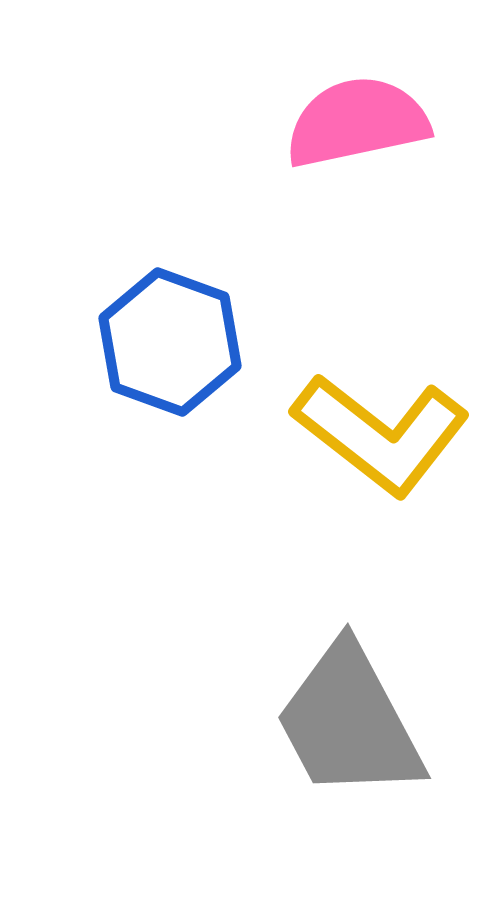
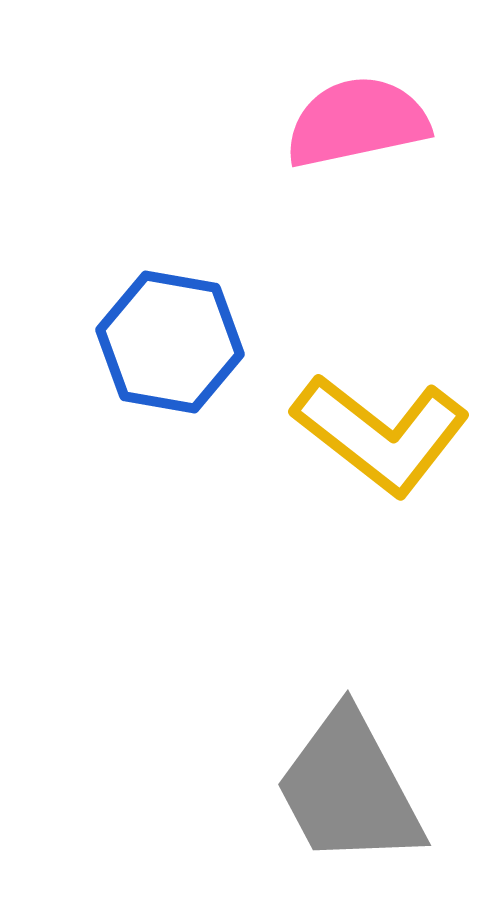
blue hexagon: rotated 10 degrees counterclockwise
gray trapezoid: moved 67 px down
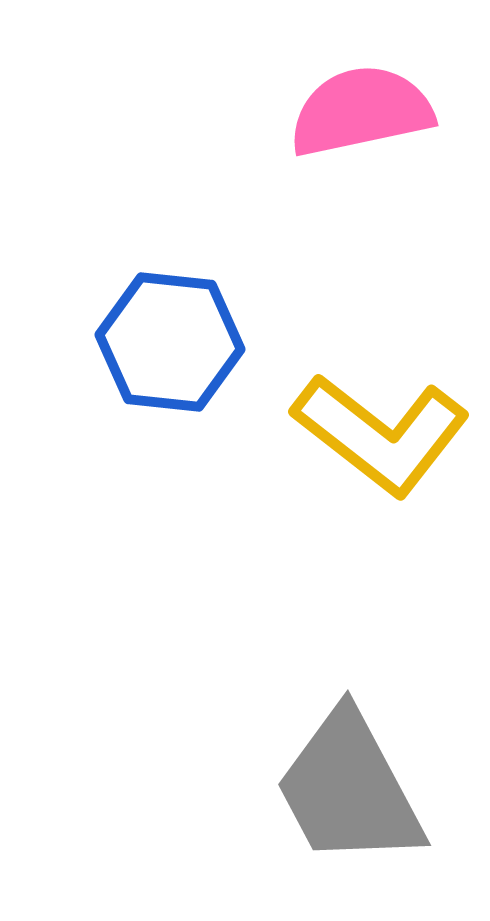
pink semicircle: moved 4 px right, 11 px up
blue hexagon: rotated 4 degrees counterclockwise
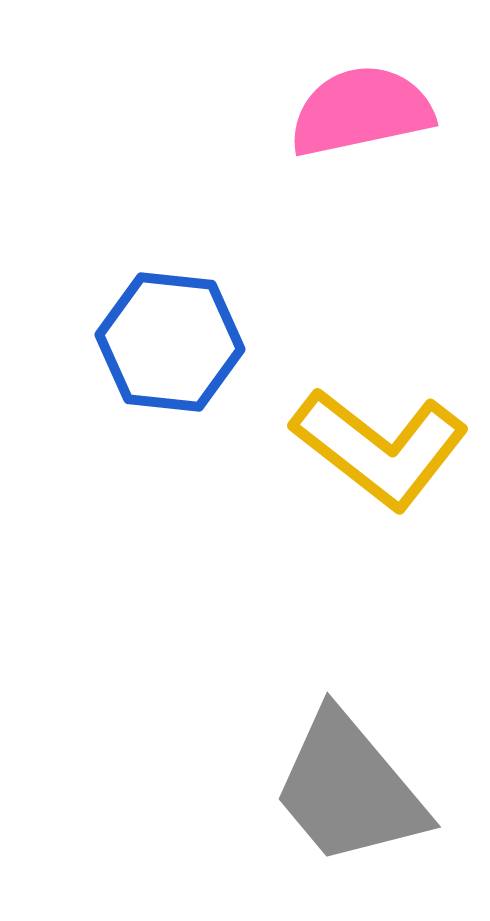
yellow L-shape: moved 1 px left, 14 px down
gray trapezoid: rotated 12 degrees counterclockwise
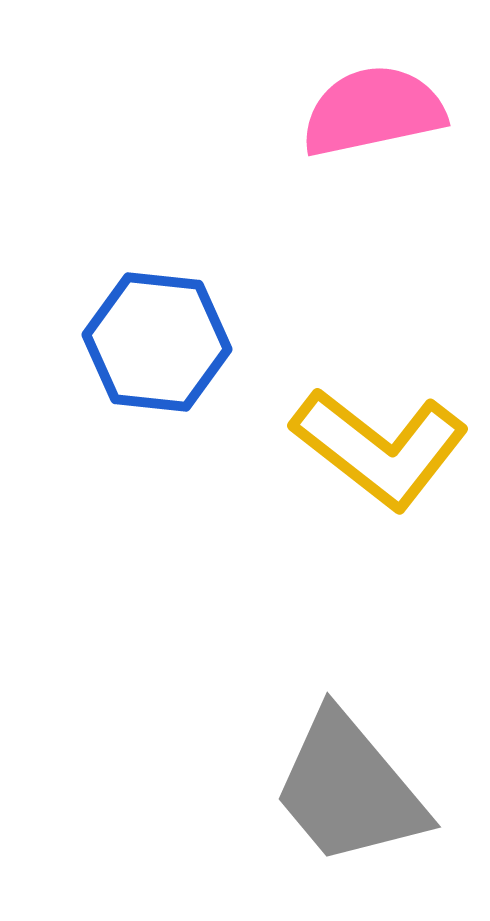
pink semicircle: moved 12 px right
blue hexagon: moved 13 px left
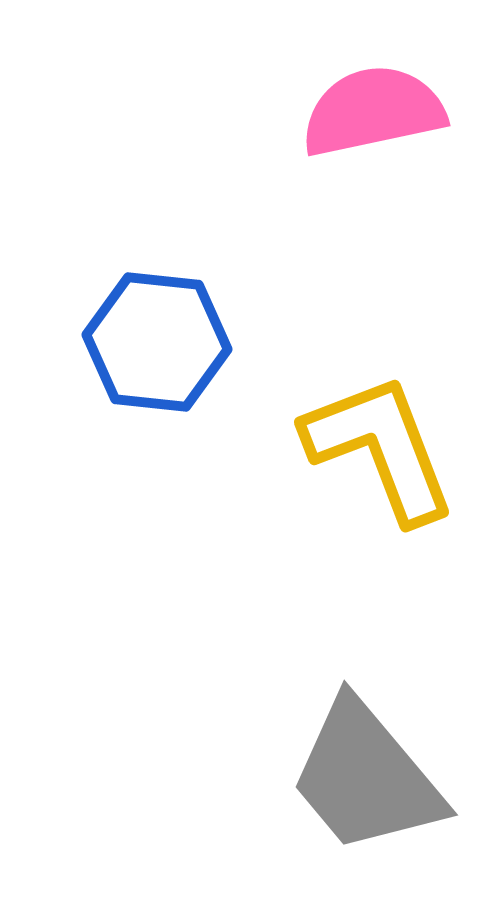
yellow L-shape: rotated 149 degrees counterclockwise
gray trapezoid: moved 17 px right, 12 px up
